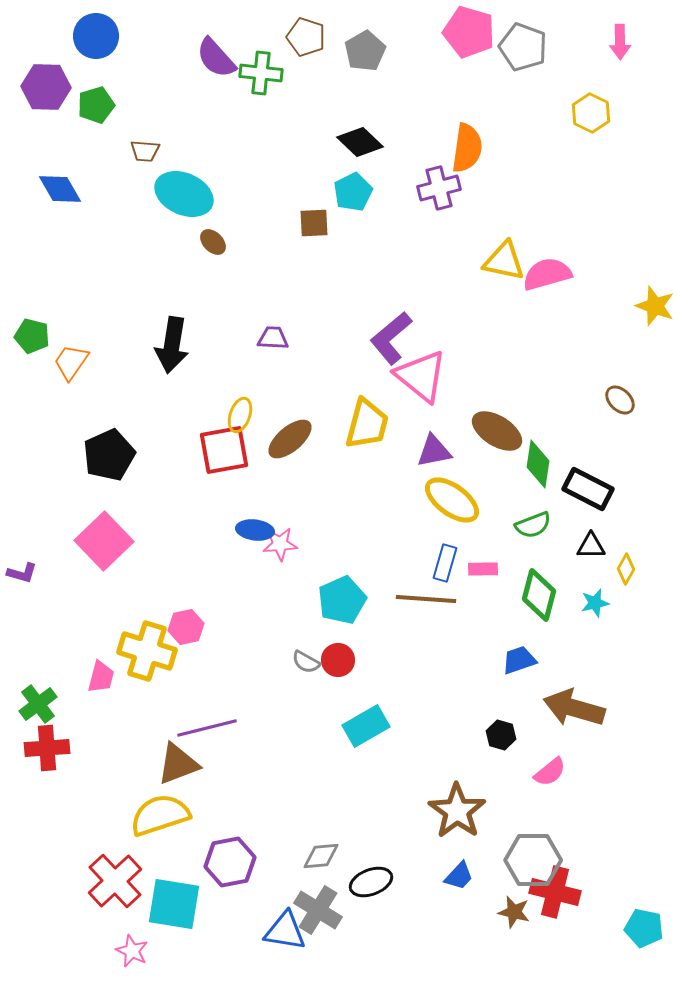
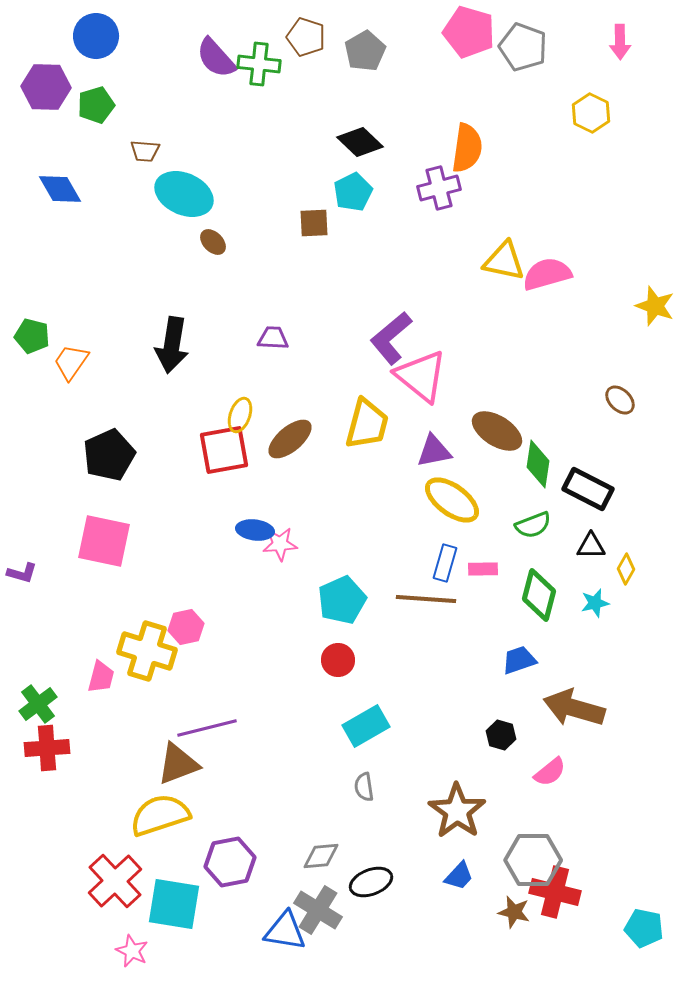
green cross at (261, 73): moved 2 px left, 9 px up
pink square at (104, 541): rotated 34 degrees counterclockwise
gray semicircle at (306, 662): moved 58 px right, 125 px down; rotated 52 degrees clockwise
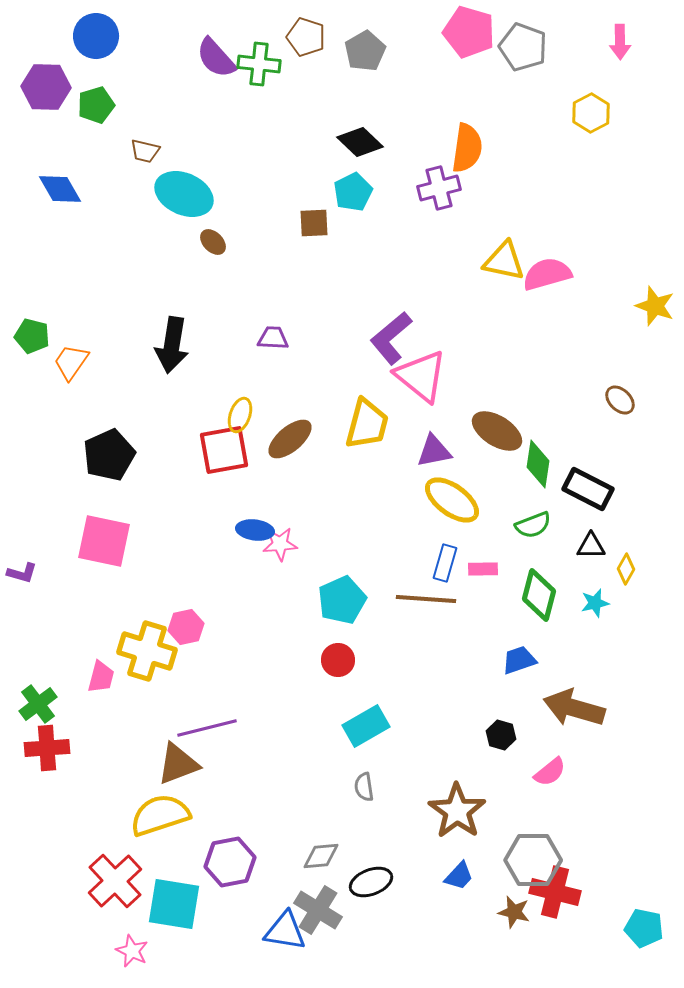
yellow hexagon at (591, 113): rotated 6 degrees clockwise
brown trapezoid at (145, 151): rotated 8 degrees clockwise
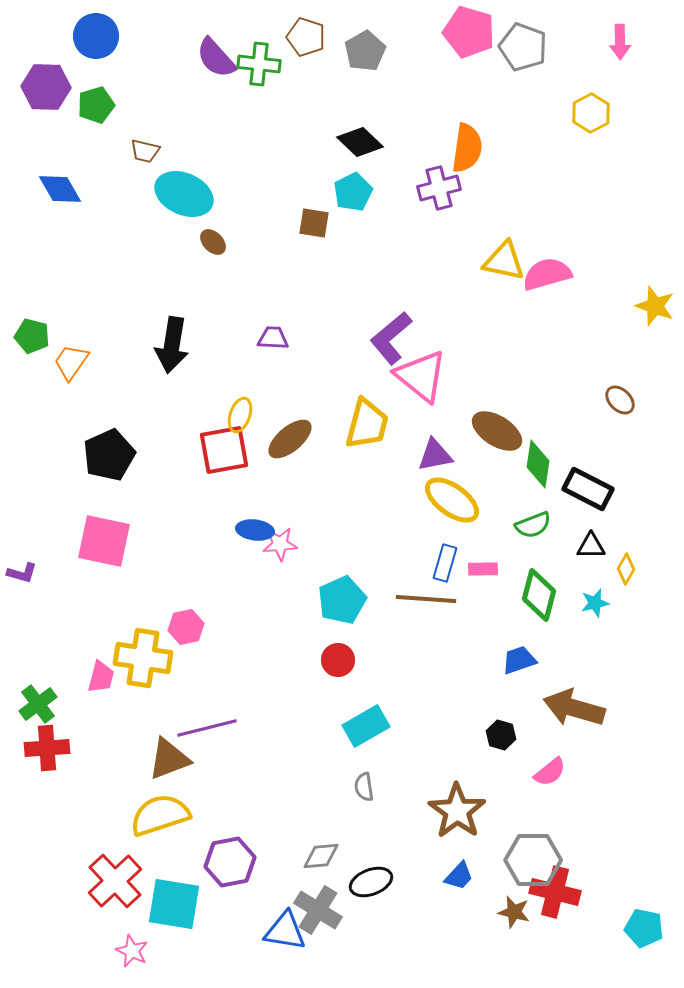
brown square at (314, 223): rotated 12 degrees clockwise
purple triangle at (434, 451): moved 1 px right, 4 px down
yellow cross at (147, 651): moved 4 px left, 7 px down; rotated 8 degrees counterclockwise
brown triangle at (178, 764): moved 9 px left, 5 px up
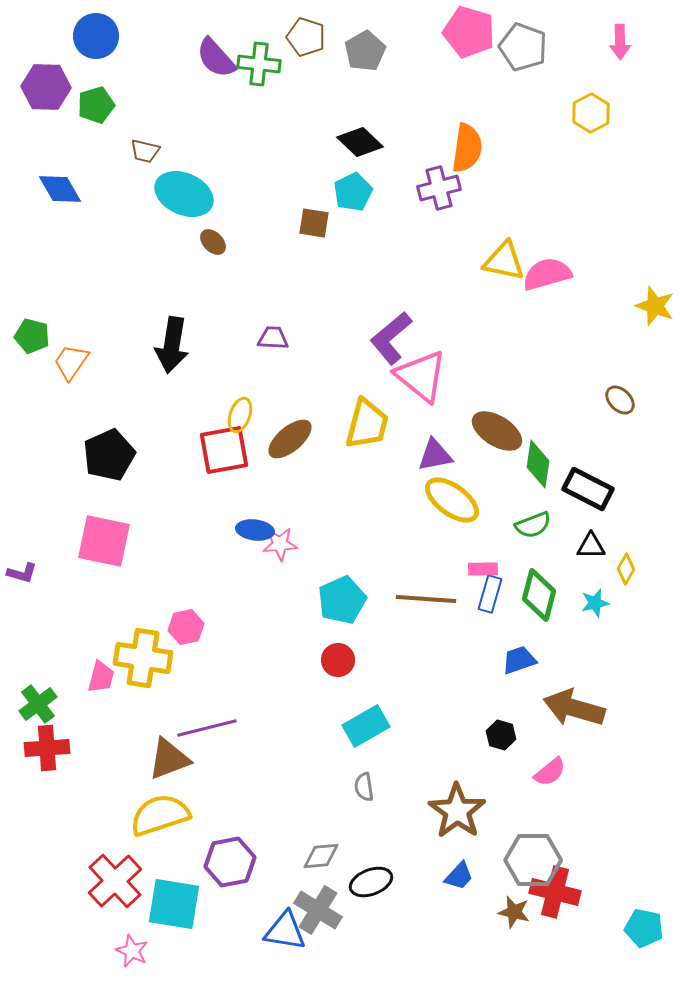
blue rectangle at (445, 563): moved 45 px right, 31 px down
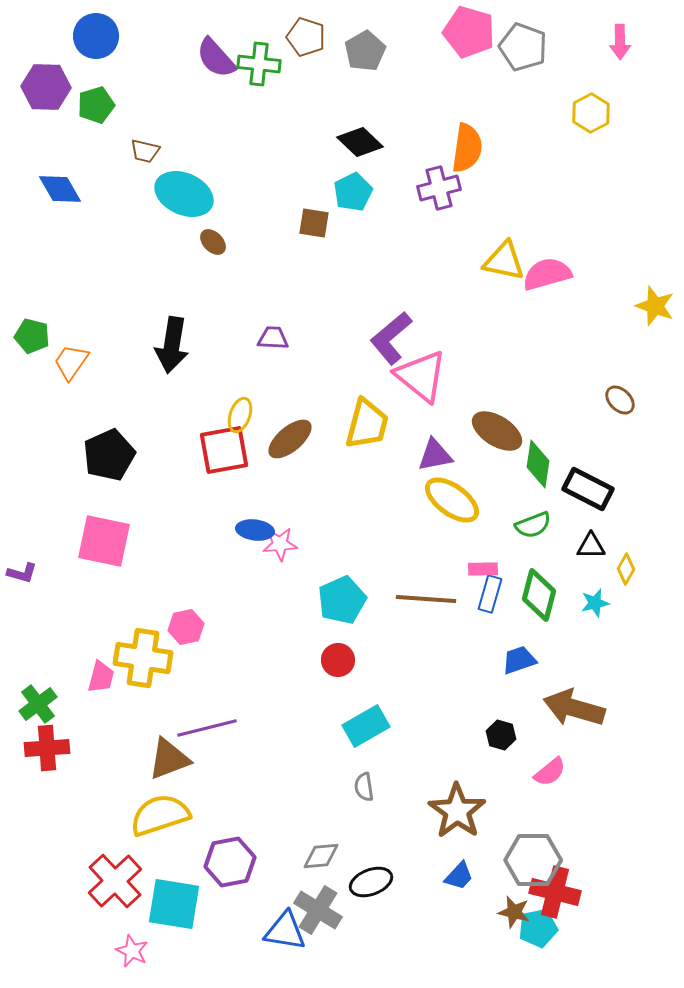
cyan pentagon at (644, 928): moved 106 px left; rotated 24 degrees counterclockwise
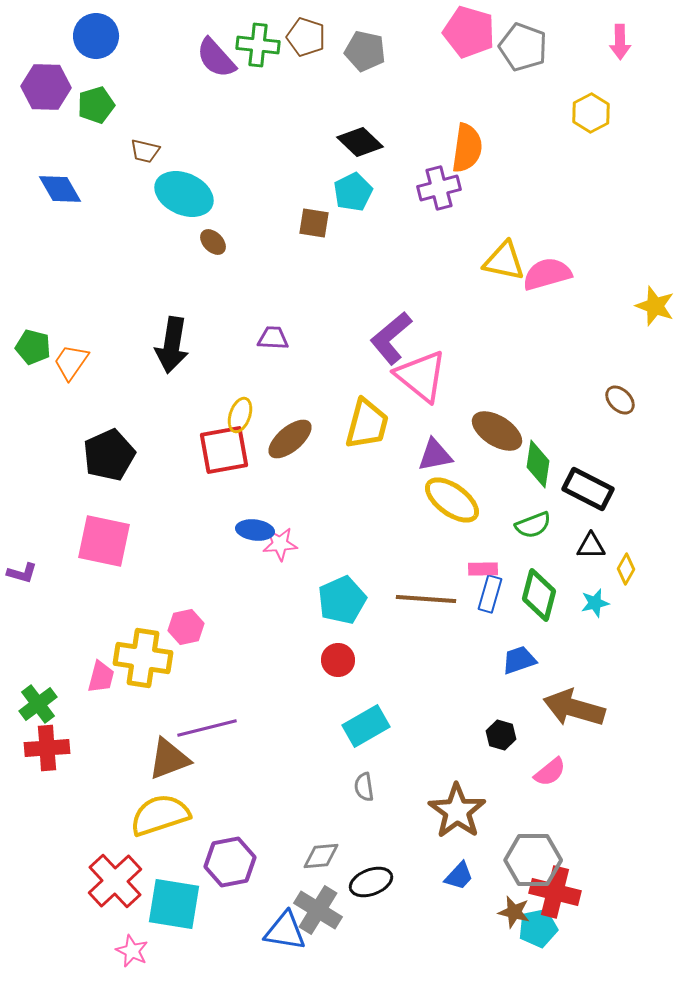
gray pentagon at (365, 51): rotated 30 degrees counterclockwise
green cross at (259, 64): moved 1 px left, 19 px up
green pentagon at (32, 336): moved 1 px right, 11 px down
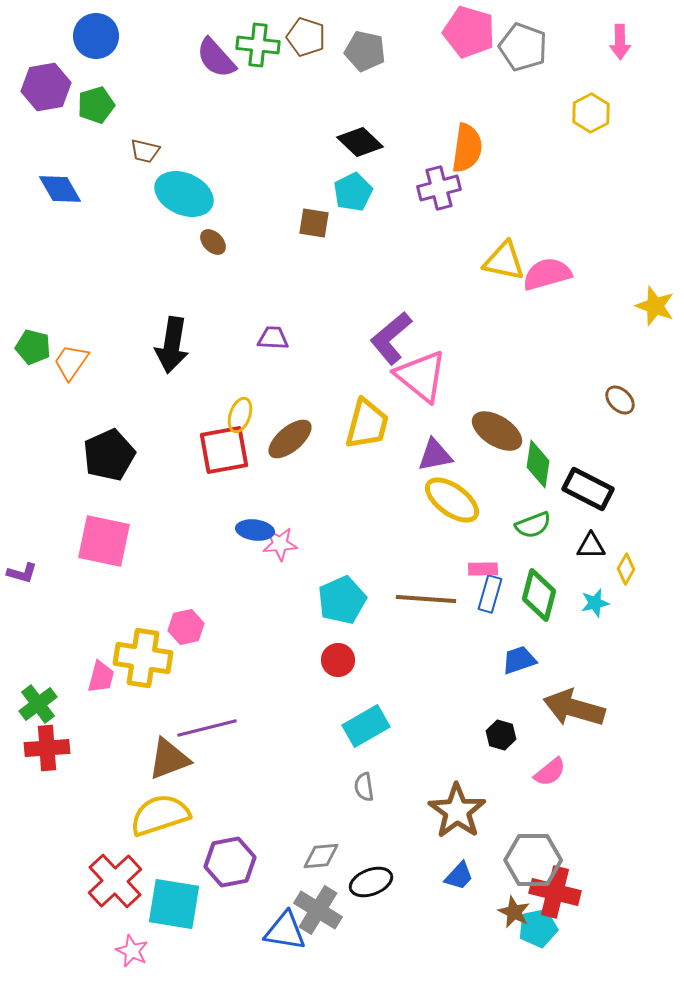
purple hexagon at (46, 87): rotated 12 degrees counterclockwise
brown star at (514, 912): rotated 12 degrees clockwise
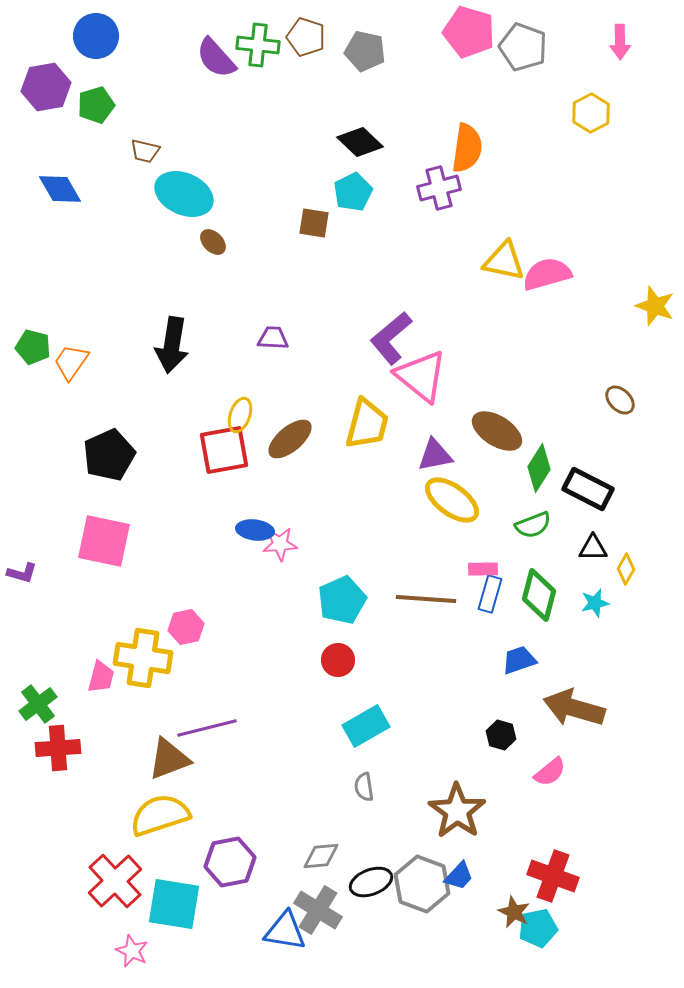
green diamond at (538, 464): moved 1 px right, 4 px down; rotated 24 degrees clockwise
black triangle at (591, 546): moved 2 px right, 2 px down
red cross at (47, 748): moved 11 px right
gray hexagon at (533, 860): moved 111 px left, 24 px down; rotated 20 degrees clockwise
red cross at (555, 892): moved 2 px left, 16 px up; rotated 6 degrees clockwise
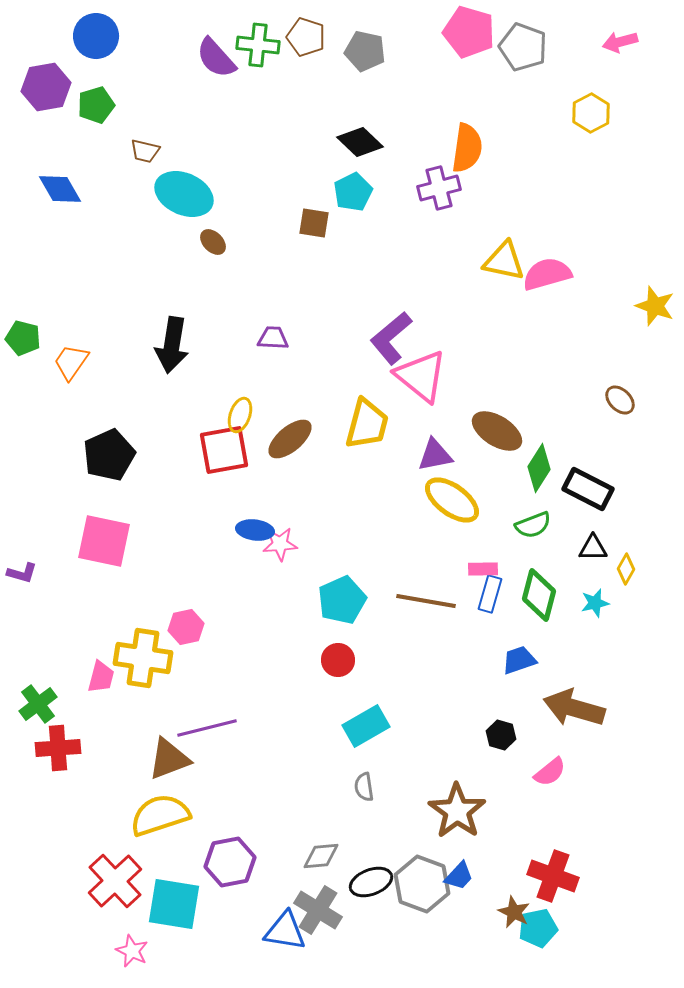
pink arrow at (620, 42): rotated 76 degrees clockwise
green pentagon at (33, 347): moved 10 px left, 9 px up
brown line at (426, 599): moved 2 px down; rotated 6 degrees clockwise
